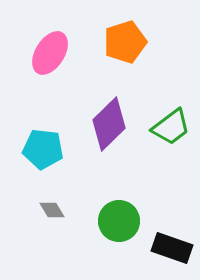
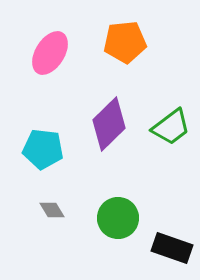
orange pentagon: rotated 12 degrees clockwise
green circle: moved 1 px left, 3 px up
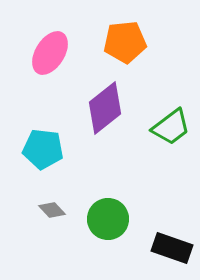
purple diamond: moved 4 px left, 16 px up; rotated 6 degrees clockwise
gray diamond: rotated 12 degrees counterclockwise
green circle: moved 10 px left, 1 px down
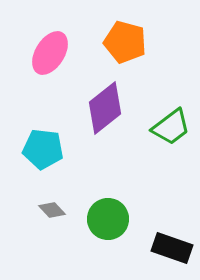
orange pentagon: rotated 21 degrees clockwise
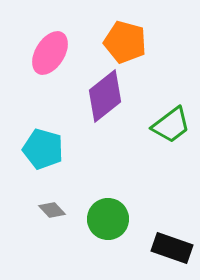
purple diamond: moved 12 px up
green trapezoid: moved 2 px up
cyan pentagon: rotated 9 degrees clockwise
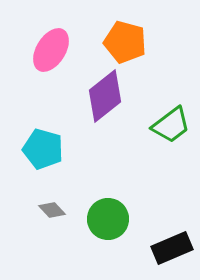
pink ellipse: moved 1 px right, 3 px up
black rectangle: rotated 42 degrees counterclockwise
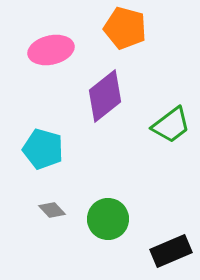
orange pentagon: moved 14 px up
pink ellipse: rotated 45 degrees clockwise
black rectangle: moved 1 px left, 3 px down
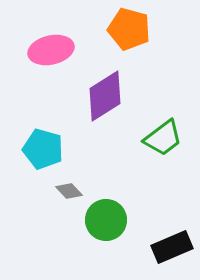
orange pentagon: moved 4 px right, 1 px down
purple diamond: rotated 6 degrees clockwise
green trapezoid: moved 8 px left, 13 px down
gray diamond: moved 17 px right, 19 px up
green circle: moved 2 px left, 1 px down
black rectangle: moved 1 px right, 4 px up
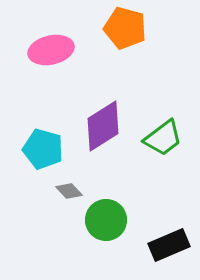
orange pentagon: moved 4 px left, 1 px up
purple diamond: moved 2 px left, 30 px down
black rectangle: moved 3 px left, 2 px up
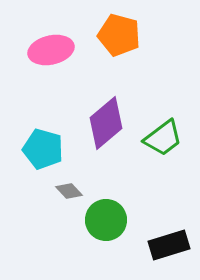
orange pentagon: moved 6 px left, 7 px down
purple diamond: moved 3 px right, 3 px up; rotated 8 degrees counterclockwise
black rectangle: rotated 6 degrees clockwise
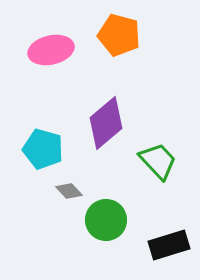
green trapezoid: moved 5 px left, 23 px down; rotated 96 degrees counterclockwise
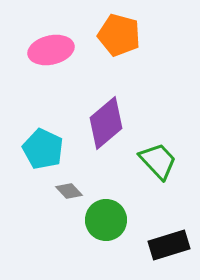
cyan pentagon: rotated 9 degrees clockwise
